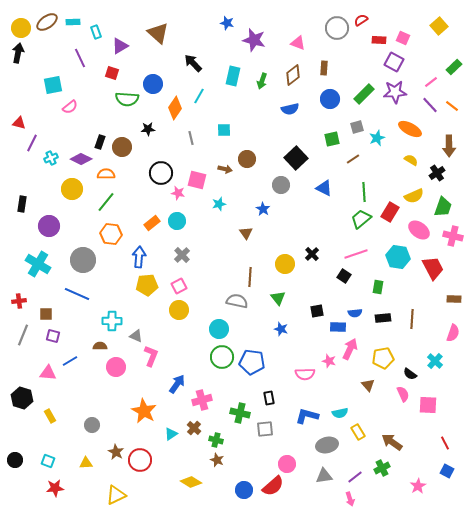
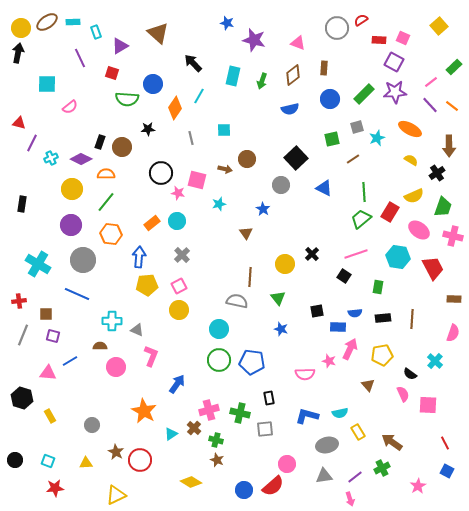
cyan square at (53, 85): moved 6 px left, 1 px up; rotated 12 degrees clockwise
purple circle at (49, 226): moved 22 px right, 1 px up
gray triangle at (136, 336): moved 1 px right, 6 px up
green circle at (222, 357): moved 3 px left, 3 px down
yellow pentagon at (383, 358): moved 1 px left, 3 px up
pink cross at (202, 400): moved 7 px right, 10 px down
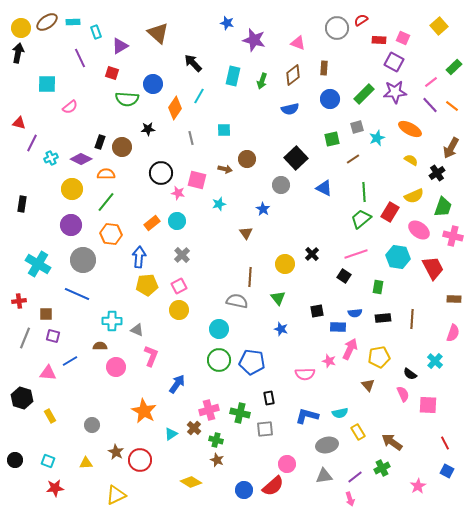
brown arrow at (449, 146): moved 2 px right, 2 px down; rotated 30 degrees clockwise
gray line at (23, 335): moved 2 px right, 3 px down
yellow pentagon at (382, 355): moved 3 px left, 2 px down
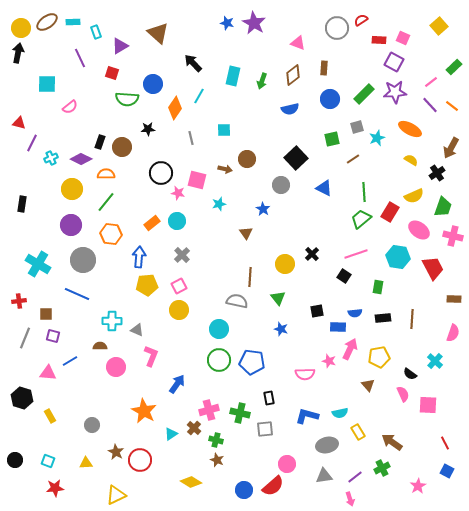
purple star at (254, 40): moved 17 px up; rotated 15 degrees clockwise
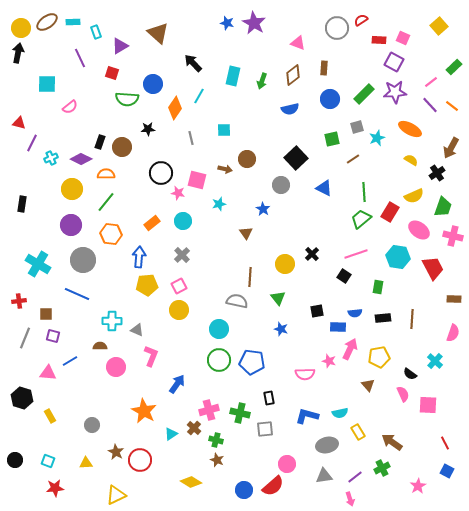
cyan circle at (177, 221): moved 6 px right
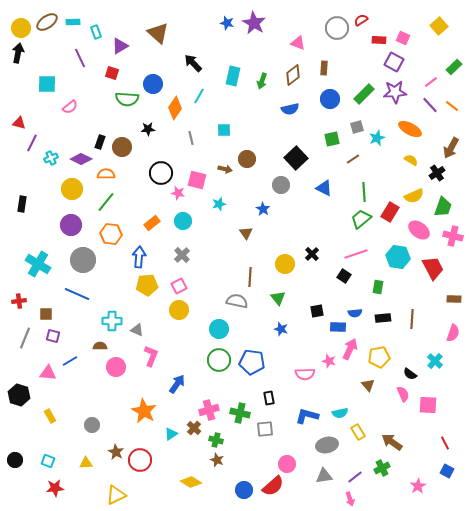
black hexagon at (22, 398): moved 3 px left, 3 px up
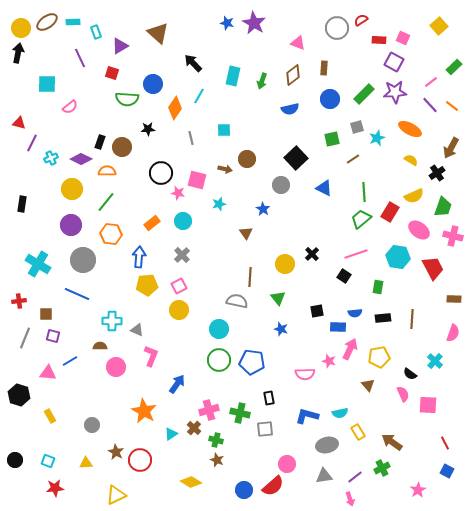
orange semicircle at (106, 174): moved 1 px right, 3 px up
pink star at (418, 486): moved 4 px down
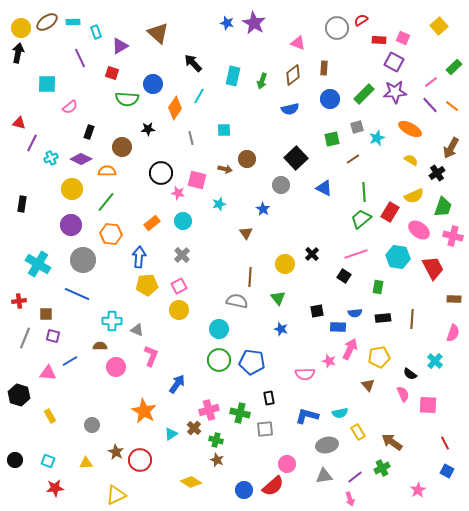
black rectangle at (100, 142): moved 11 px left, 10 px up
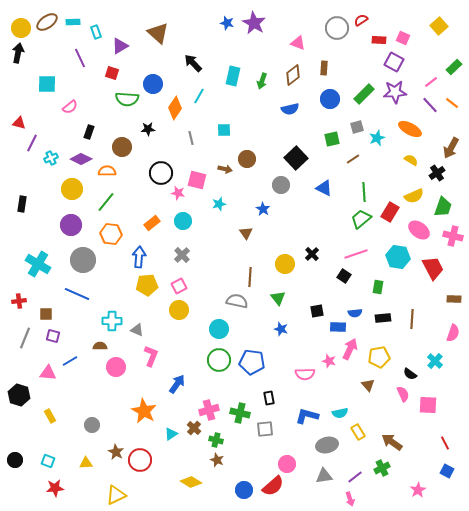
orange line at (452, 106): moved 3 px up
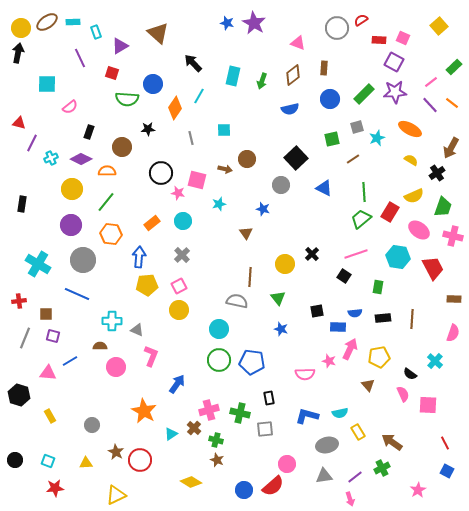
blue star at (263, 209): rotated 16 degrees counterclockwise
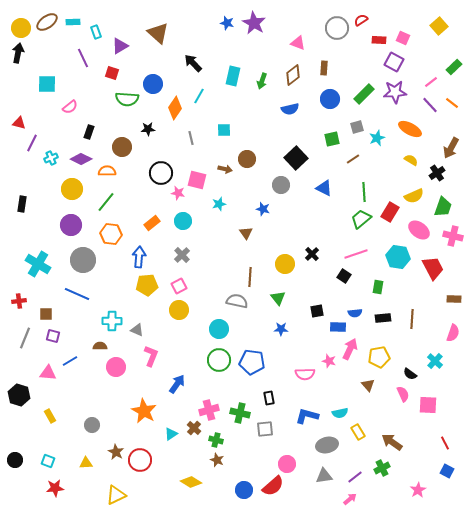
purple line at (80, 58): moved 3 px right
blue star at (281, 329): rotated 16 degrees counterclockwise
pink arrow at (350, 499): rotated 112 degrees counterclockwise
